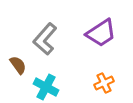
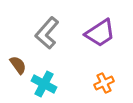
purple trapezoid: moved 1 px left
gray L-shape: moved 2 px right, 6 px up
cyan cross: moved 2 px left, 3 px up
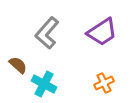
purple trapezoid: moved 2 px right, 1 px up
brown semicircle: rotated 12 degrees counterclockwise
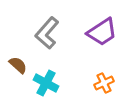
cyan cross: moved 2 px right, 1 px up
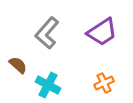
cyan cross: moved 2 px right, 2 px down
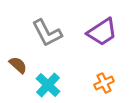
gray L-shape: rotated 68 degrees counterclockwise
cyan cross: rotated 15 degrees clockwise
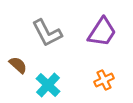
purple trapezoid: rotated 24 degrees counterclockwise
orange cross: moved 3 px up
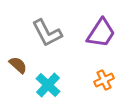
purple trapezoid: moved 1 px left, 1 px down
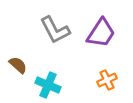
gray L-shape: moved 8 px right, 3 px up
orange cross: moved 3 px right
cyan cross: rotated 20 degrees counterclockwise
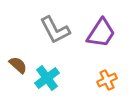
cyan cross: moved 1 px left, 7 px up; rotated 30 degrees clockwise
